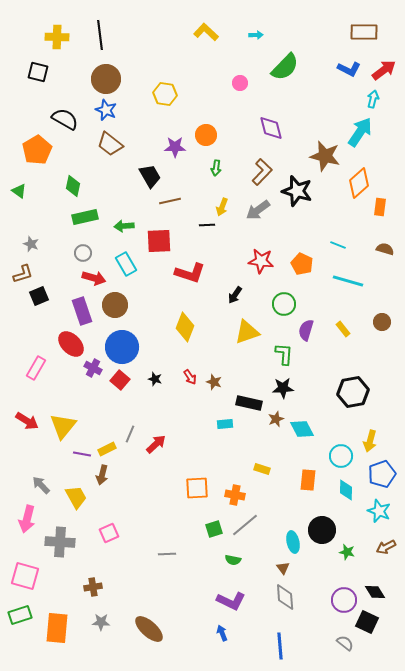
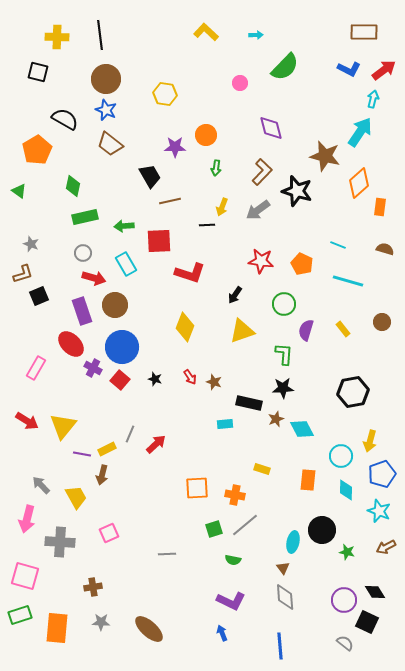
yellow triangle at (247, 332): moved 5 px left, 1 px up
cyan ellipse at (293, 542): rotated 25 degrees clockwise
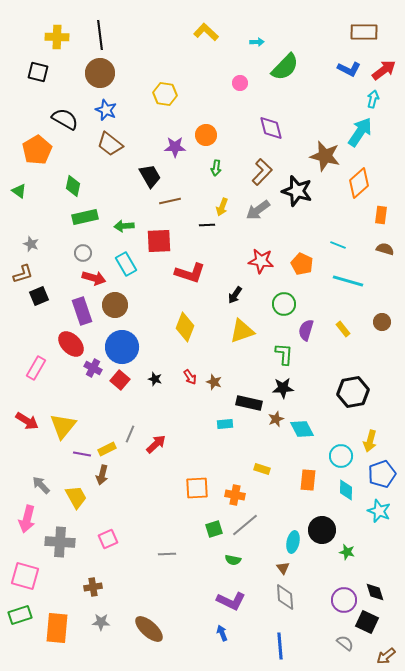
cyan arrow at (256, 35): moved 1 px right, 7 px down
brown circle at (106, 79): moved 6 px left, 6 px up
orange rectangle at (380, 207): moved 1 px right, 8 px down
pink square at (109, 533): moved 1 px left, 6 px down
brown arrow at (386, 547): moved 109 px down; rotated 12 degrees counterclockwise
black diamond at (375, 592): rotated 15 degrees clockwise
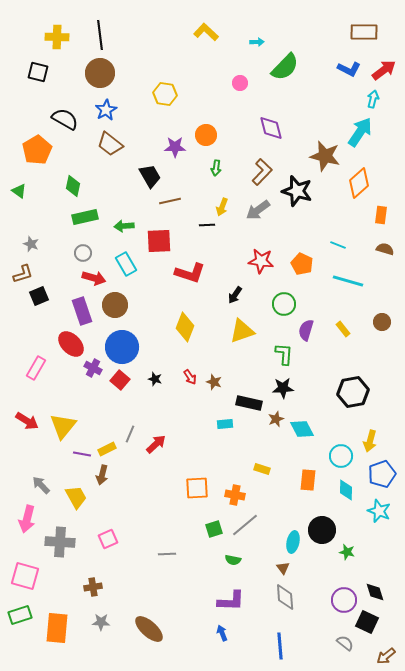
blue star at (106, 110): rotated 20 degrees clockwise
purple L-shape at (231, 601): rotated 24 degrees counterclockwise
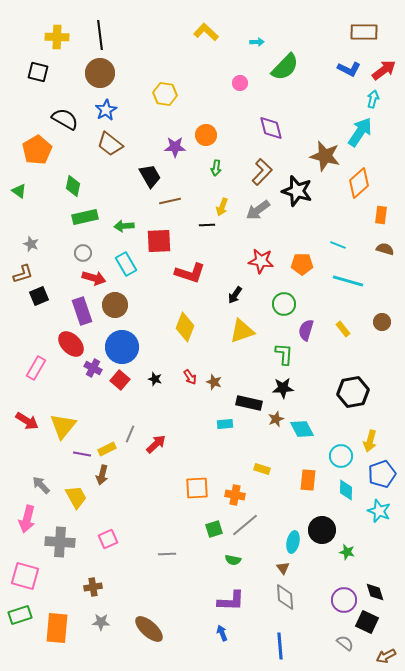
orange pentagon at (302, 264): rotated 25 degrees counterclockwise
brown arrow at (386, 656): rotated 12 degrees clockwise
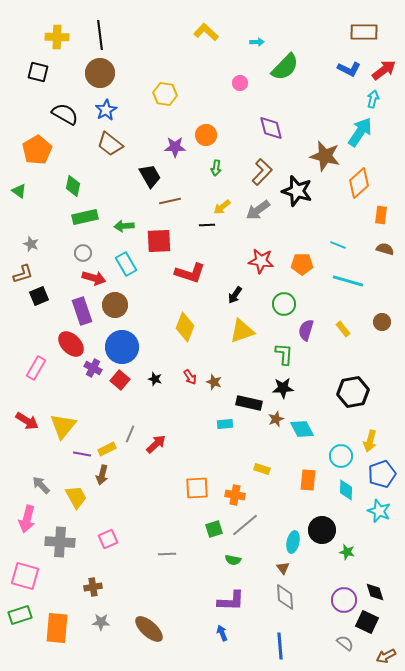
black semicircle at (65, 119): moved 5 px up
yellow arrow at (222, 207): rotated 30 degrees clockwise
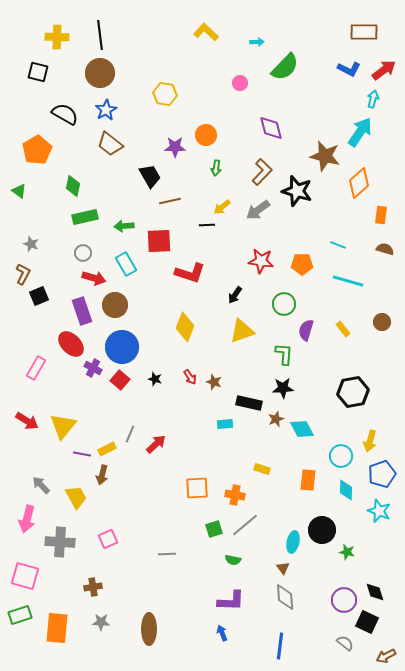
brown L-shape at (23, 274): rotated 45 degrees counterclockwise
brown ellipse at (149, 629): rotated 48 degrees clockwise
blue line at (280, 646): rotated 12 degrees clockwise
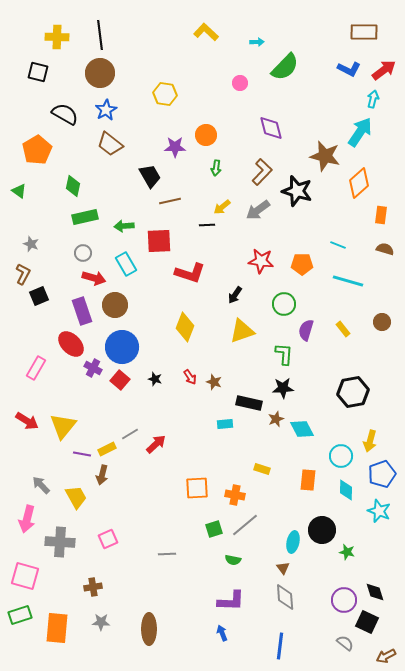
gray line at (130, 434): rotated 36 degrees clockwise
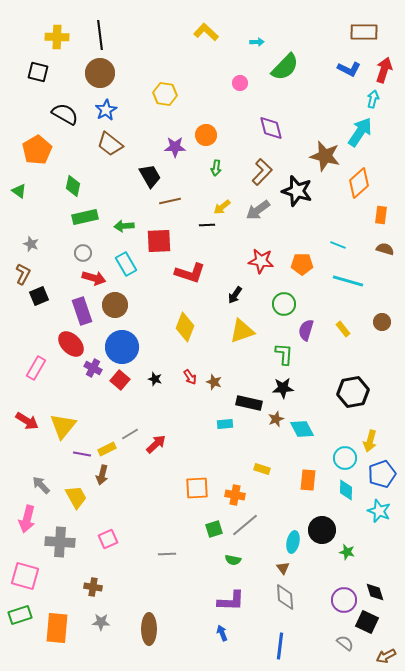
red arrow at (384, 70): rotated 35 degrees counterclockwise
cyan circle at (341, 456): moved 4 px right, 2 px down
brown cross at (93, 587): rotated 18 degrees clockwise
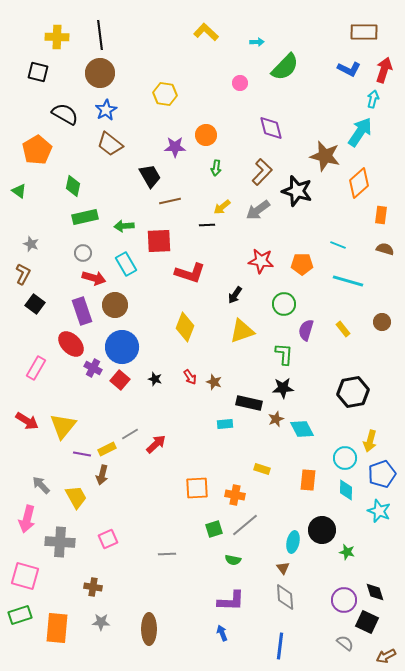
black square at (39, 296): moved 4 px left, 8 px down; rotated 30 degrees counterclockwise
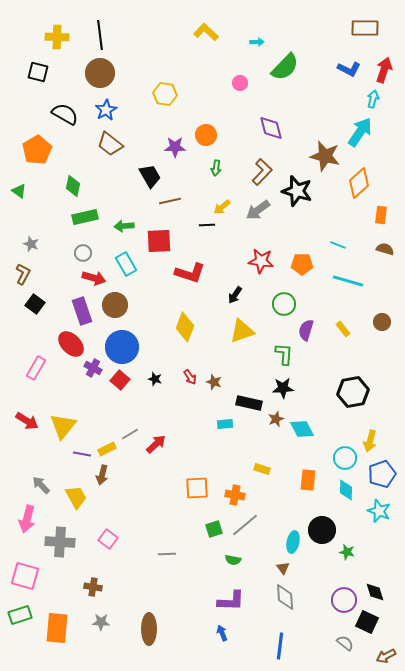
brown rectangle at (364, 32): moved 1 px right, 4 px up
pink square at (108, 539): rotated 30 degrees counterclockwise
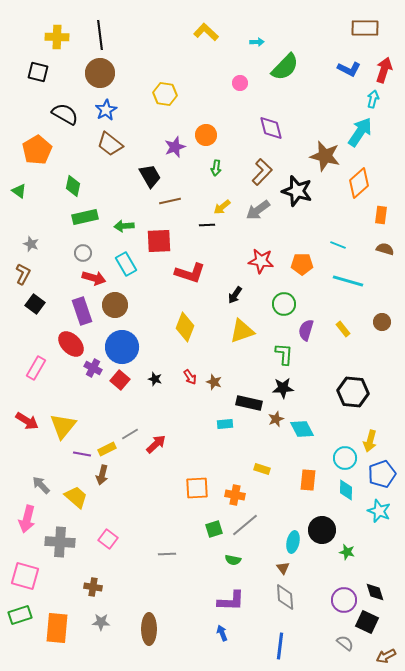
purple star at (175, 147): rotated 20 degrees counterclockwise
black hexagon at (353, 392): rotated 16 degrees clockwise
yellow trapezoid at (76, 497): rotated 20 degrees counterclockwise
